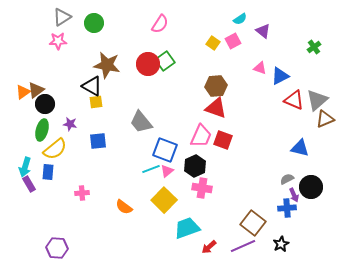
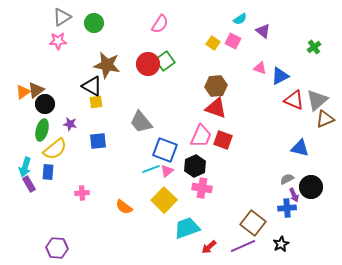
pink square at (233, 41): rotated 35 degrees counterclockwise
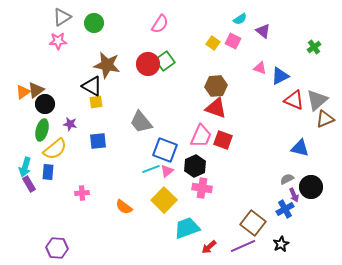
blue cross at (287, 208): moved 2 px left, 1 px down; rotated 24 degrees counterclockwise
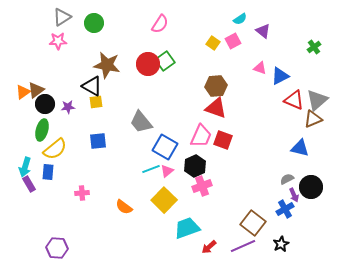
pink square at (233, 41): rotated 35 degrees clockwise
brown triangle at (325, 119): moved 12 px left
purple star at (70, 124): moved 2 px left, 17 px up; rotated 16 degrees counterclockwise
blue square at (165, 150): moved 3 px up; rotated 10 degrees clockwise
pink cross at (202, 188): moved 2 px up; rotated 30 degrees counterclockwise
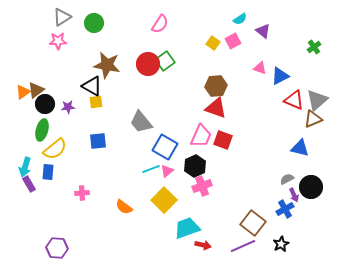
red arrow at (209, 247): moved 6 px left, 2 px up; rotated 126 degrees counterclockwise
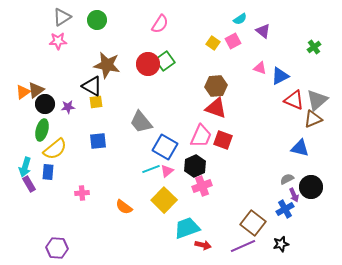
green circle at (94, 23): moved 3 px right, 3 px up
black star at (281, 244): rotated 14 degrees clockwise
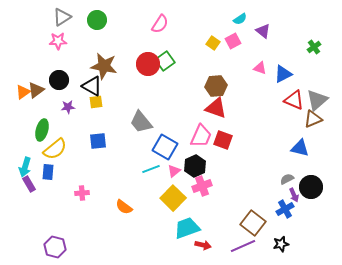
brown star at (107, 65): moved 3 px left, 1 px down
blue triangle at (280, 76): moved 3 px right, 2 px up
black circle at (45, 104): moved 14 px right, 24 px up
pink triangle at (167, 171): moved 7 px right
yellow square at (164, 200): moved 9 px right, 2 px up
purple hexagon at (57, 248): moved 2 px left, 1 px up; rotated 10 degrees clockwise
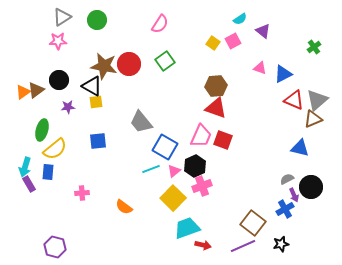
red circle at (148, 64): moved 19 px left
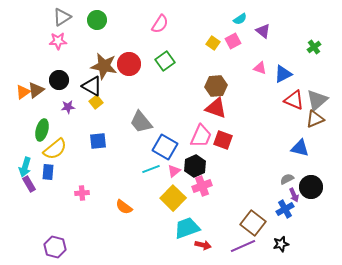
yellow square at (96, 102): rotated 32 degrees counterclockwise
brown triangle at (313, 119): moved 2 px right
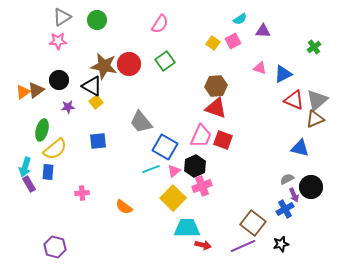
purple triangle at (263, 31): rotated 35 degrees counterclockwise
cyan trapezoid at (187, 228): rotated 20 degrees clockwise
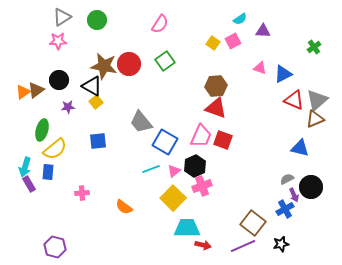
blue square at (165, 147): moved 5 px up
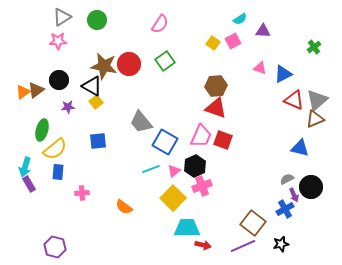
blue rectangle at (48, 172): moved 10 px right
